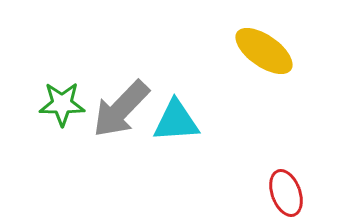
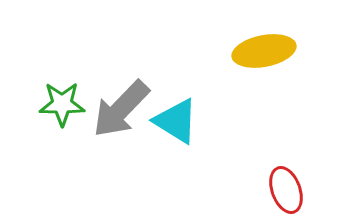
yellow ellipse: rotated 46 degrees counterclockwise
cyan triangle: rotated 36 degrees clockwise
red ellipse: moved 3 px up
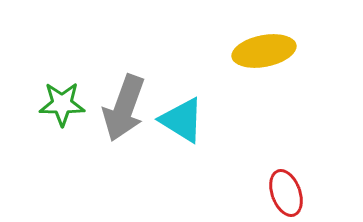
gray arrow: moved 3 px right, 1 px up; rotated 24 degrees counterclockwise
cyan triangle: moved 6 px right, 1 px up
red ellipse: moved 3 px down
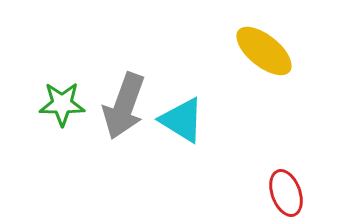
yellow ellipse: rotated 50 degrees clockwise
gray arrow: moved 2 px up
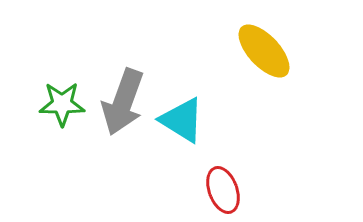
yellow ellipse: rotated 8 degrees clockwise
gray arrow: moved 1 px left, 4 px up
red ellipse: moved 63 px left, 3 px up
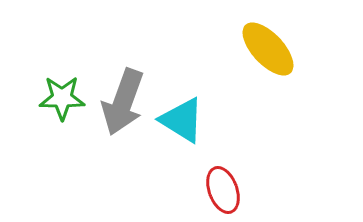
yellow ellipse: moved 4 px right, 2 px up
green star: moved 6 px up
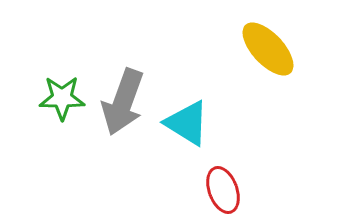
cyan triangle: moved 5 px right, 3 px down
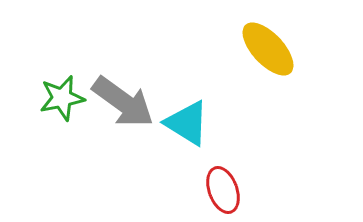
green star: rotated 12 degrees counterclockwise
gray arrow: rotated 74 degrees counterclockwise
